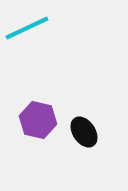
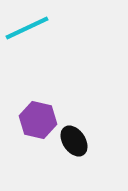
black ellipse: moved 10 px left, 9 px down
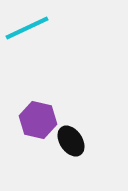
black ellipse: moved 3 px left
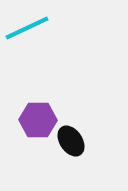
purple hexagon: rotated 12 degrees counterclockwise
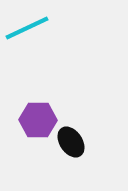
black ellipse: moved 1 px down
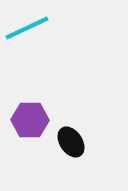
purple hexagon: moved 8 px left
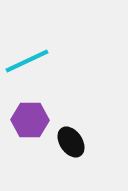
cyan line: moved 33 px down
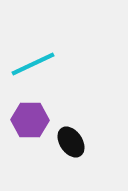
cyan line: moved 6 px right, 3 px down
